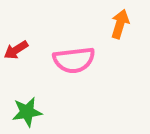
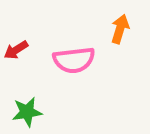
orange arrow: moved 5 px down
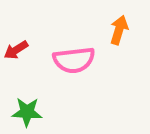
orange arrow: moved 1 px left, 1 px down
green star: rotated 12 degrees clockwise
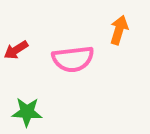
pink semicircle: moved 1 px left, 1 px up
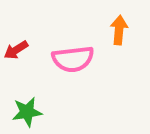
orange arrow: rotated 12 degrees counterclockwise
green star: rotated 12 degrees counterclockwise
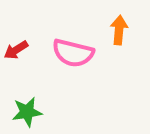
pink semicircle: moved 6 px up; rotated 21 degrees clockwise
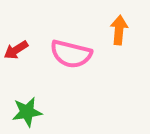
pink semicircle: moved 2 px left, 1 px down
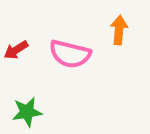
pink semicircle: moved 1 px left
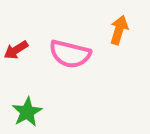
orange arrow: rotated 12 degrees clockwise
green star: rotated 20 degrees counterclockwise
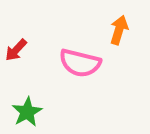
red arrow: rotated 15 degrees counterclockwise
pink semicircle: moved 10 px right, 9 px down
